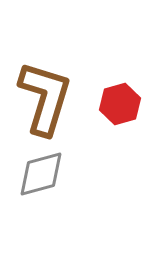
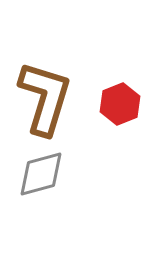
red hexagon: rotated 6 degrees counterclockwise
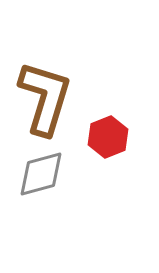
red hexagon: moved 12 px left, 33 px down
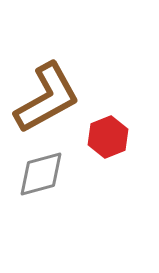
brown L-shape: moved 2 px right; rotated 44 degrees clockwise
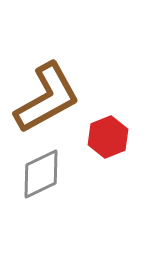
gray diamond: rotated 10 degrees counterclockwise
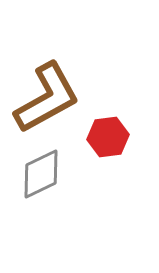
red hexagon: rotated 15 degrees clockwise
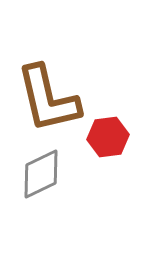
brown L-shape: moved 1 px right, 1 px down; rotated 106 degrees clockwise
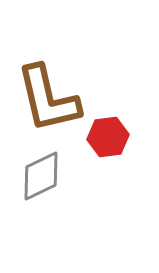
gray diamond: moved 2 px down
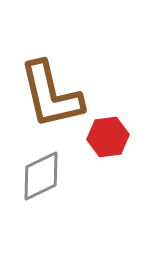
brown L-shape: moved 3 px right, 4 px up
